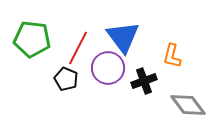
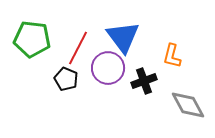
gray diamond: rotated 9 degrees clockwise
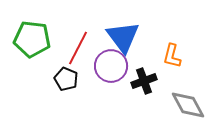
purple circle: moved 3 px right, 2 px up
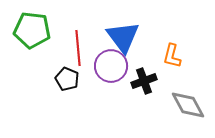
green pentagon: moved 9 px up
red line: rotated 32 degrees counterclockwise
black pentagon: moved 1 px right
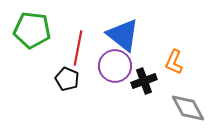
blue triangle: moved 2 px up; rotated 15 degrees counterclockwise
red line: rotated 16 degrees clockwise
orange L-shape: moved 2 px right, 6 px down; rotated 10 degrees clockwise
purple circle: moved 4 px right
gray diamond: moved 3 px down
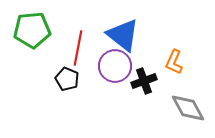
green pentagon: rotated 12 degrees counterclockwise
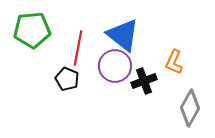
gray diamond: moved 2 px right; rotated 57 degrees clockwise
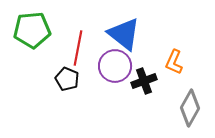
blue triangle: moved 1 px right, 1 px up
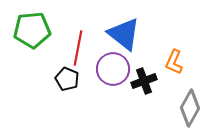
purple circle: moved 2 px left, 3 px down
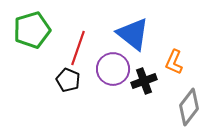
green pentagon: rotated 12 degrees counterclockwise
blue triangle: moved 9 px right
red line: rotated 8 degrees clockwise
black pentagon: moved 1 px right, 1 px down
gray diamond: moved 1 px left, 1 px up; rotated 9 degrees clockwise
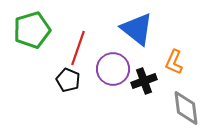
blue triangle: moved 4 px right, 5 px up
gray diamond: moved 3 px left, 1 px down; rotated 45 degrees counterclockwise
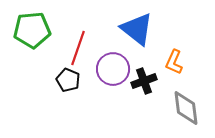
green pentagon: rotated 12 degrees clockwise
